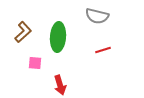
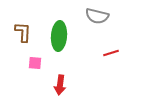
brown L-shape: rotated 45 degrees counterclockwise
green ellipse: moved 1 px right, 1 px up
red line: moved 8 px right, 3 px down
red arrow: rotated 24 degrees clockwise
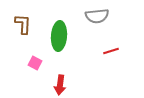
gray semicircle: rotated 20 degrees counterclockwise
brown L-shape: moved 8 px up
red line: moved 2 px up
pink square: rotated 24 degrees clockwise
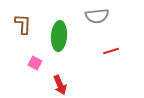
red arrow: rotated 30 degrees counterclockwise
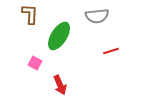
brown L-shape: moved 7 px right, 10 px up
green ellipse: rotated 28 degrees clockwise
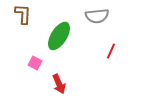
brown L-shape: moved 7 px left
red line: rotated 49 degrees counterclockwise
red arrow: moved 1 px left, 1 px up
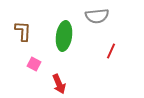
brown L-shape: moved 17 px down
green ellipse: moved 5 px right; rotated 24 degrees counterclockwise
pink square: moved 1 px left, 1 px down
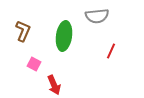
brown L-shape: rotated 20 degrees clockwise
red arrow: moved 5 px left, 1 px down
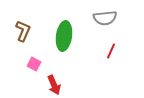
gray semicircle: moved 8 px right, 2 px down
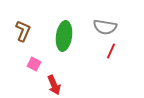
gray semicircle: moved 9 px down; rotated 15 degrees clockwise
